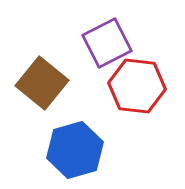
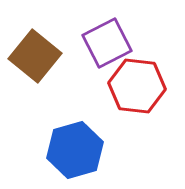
brown square: moved 7 px left, 27 px up
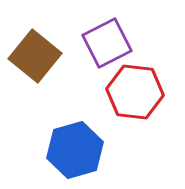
red hexagon: moved 2 px left, 6 px down
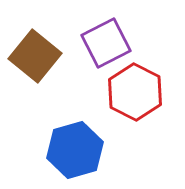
purple square: moved 1 px left
red hexagon: rotated 20 degrees clockwise
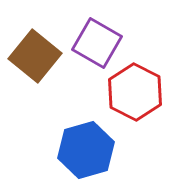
purple square: moved 9 px left; rotated 33 degrees counterclockwise
blue hexagon: moved 11 px right
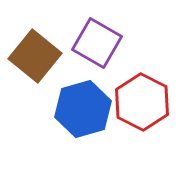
red hexagon: moved 7 px right, 10 px down
blue hexagon: moved 3 px left, 41 px up
